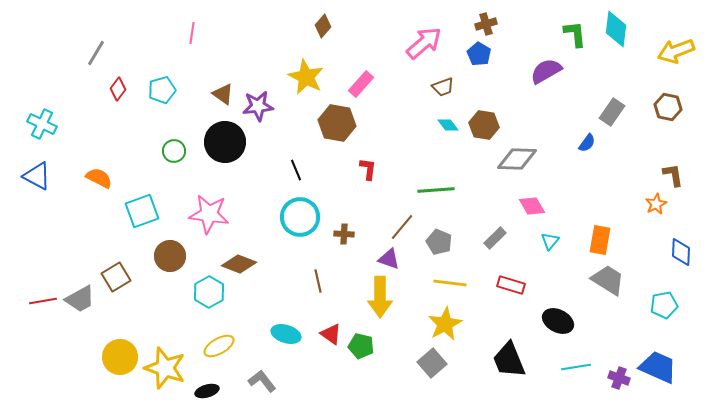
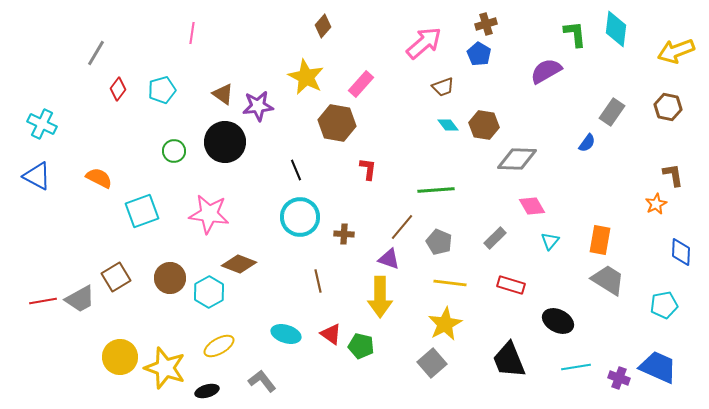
brown circle at (170, 256): moved 22 px down
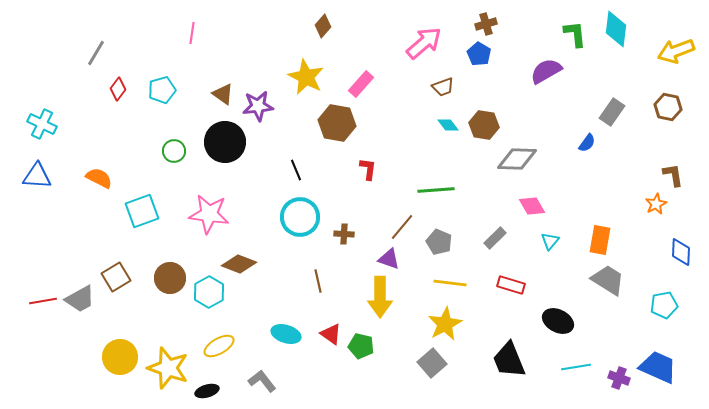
blue triangle at (37, 176): rotated 24 degrees counterclockwise
yellow star at (165, 368): moved 3 px right
